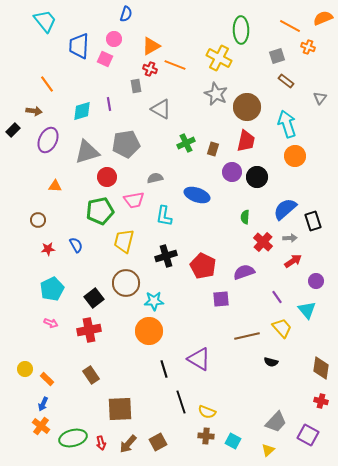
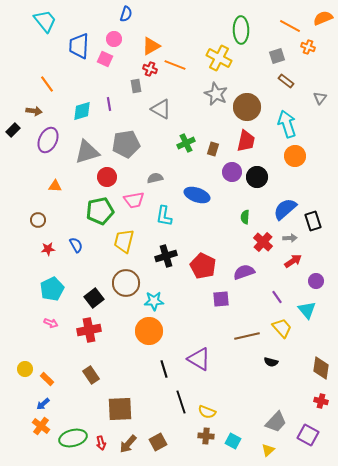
blue arrow at (43, 404): rotated 24 degrees clockwise
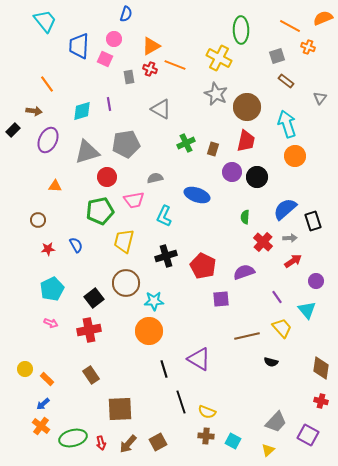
gray rectangle at (136, 86): moved 7 px left, 9 px up
cyan L-shape at (164, 216): rotated 15 degrees clockwise
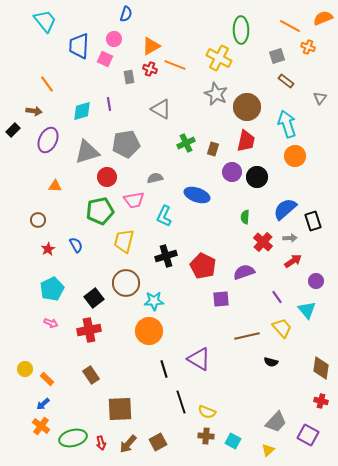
red star at (48, 249): rotated 24 degrees counterclockwise
